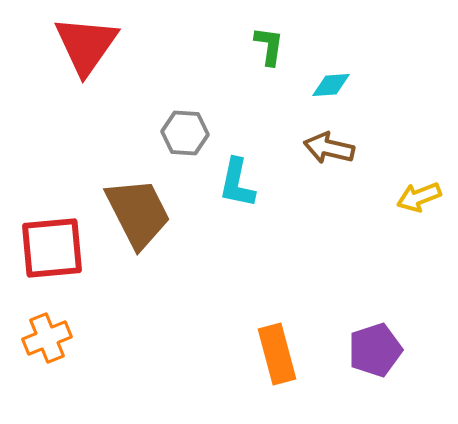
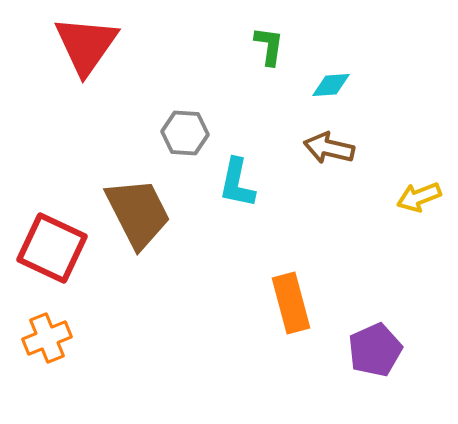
red square: rotated 30 degrees clockwise
purple pentagon: rotated 6 degrees counterclockwise
orange rectangle: moved 14 px right, 51 px up
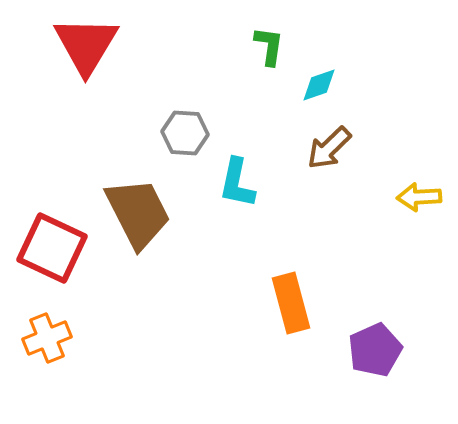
red triangle: rotated 4 degrees counterclockwise
cyan diamond: moved 12 px left; rotated 15 degrees counterclockwise
brown arrow: rotated 57 degrees counterclockwise
yellow arrow: rotated 18 degrees clockwise
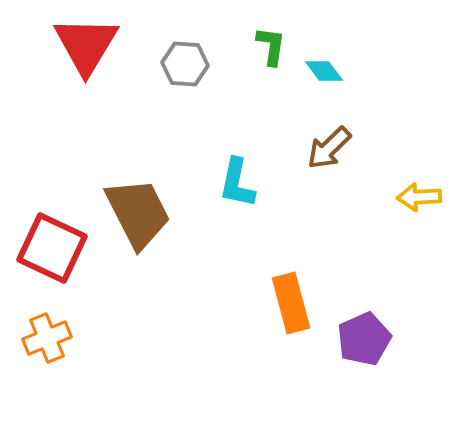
green L-shape: moved 2 px right
cyan diamond: moved 5 px right, 14 px up; rotated 72 degrees clockwise
gray hexagon: moved 69 px up
purple pentagon: moved 11 px left, 11 px up
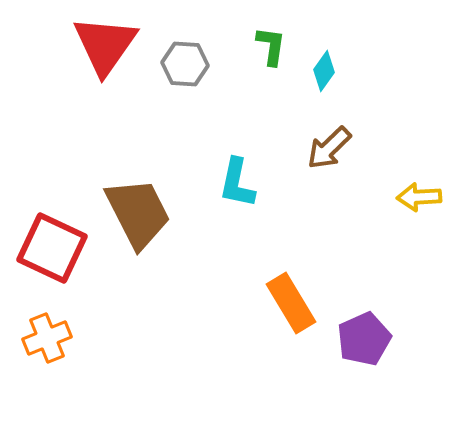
red triangle: moved 19 px right; rotated 4 degrees clockwise
cyan diamond: rotated 72 degrees clockwise
orange rectangle: rotated 16 degrees counterclockwise
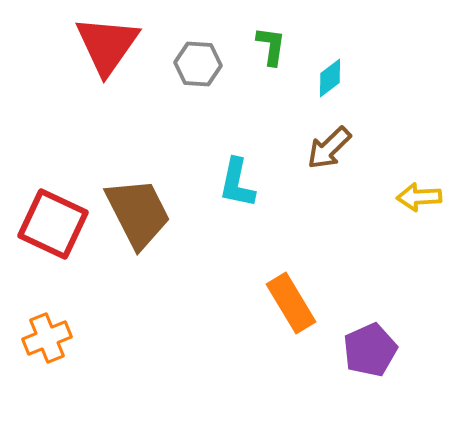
red triangle: moved 2 px right
gray hexagon: moved 13 px right
cyan diamond: moved 6 px right, 7 px down; rotated 18 degrees clockwise
red square: moved 1 px right, 24 px up
purple pentagon: moved 6 px right, 11 px down
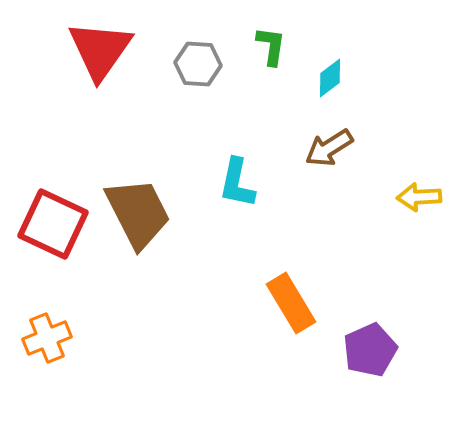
red triangle: moved 7 px left, 5 px down
brown arrow: rotated 12 degrees clockwise
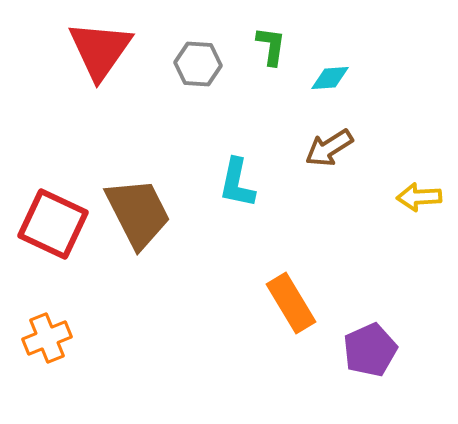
cyan diamond: rotated 33 degrees clockwise
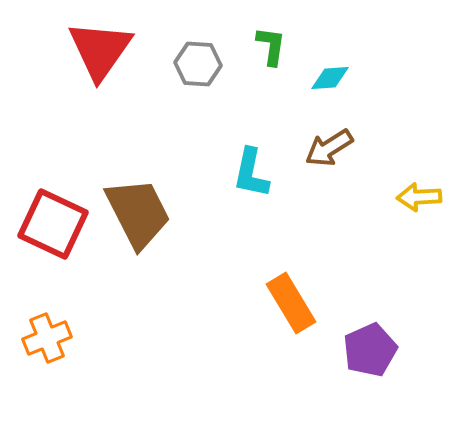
cyan L-shape: moved 14 px right, 10 px up
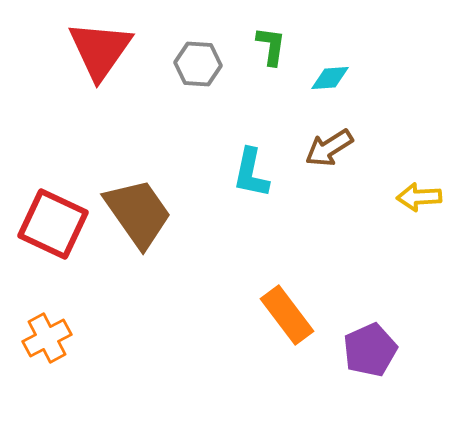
brown trapezoid: rotated 8 degrees counterclockwise
orange rectangle: moved 4 px left, 12 px down; rotated 6 degrees counterclockwise
orange cross: rotated 6 degrees counterclockwise
